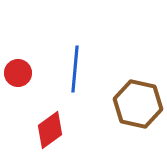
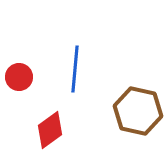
red circle: moved 1 px right, 4 px down
brown hexagon: moved 7 px down
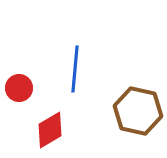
red circle: moved 11 px down
red diamond: rotated 6 degrees clockwise
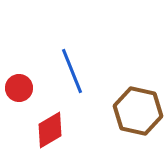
blue line: moved 3 px left, 2 px down; rotated 27 degrees counterclockwise
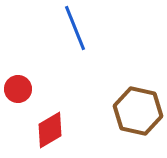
blue line: moved 3 px right, 43 px up
red circle: moved 1 px left, 1 px down
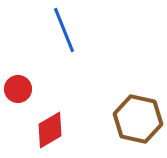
blue line: moved 11 px left, 2 px down
brown hexagon: moved 8 px down
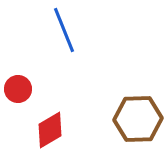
brown hexagon: rotated 15 degrees counterclockwise
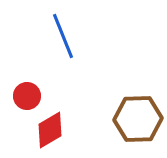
blue line: moved 1 px left, 6 px down
red circle: moved 9 px right, 7 px down
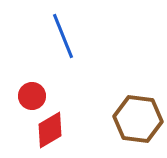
red circle: moved 5 px right
brown hexagon: rotated 9 degrees clockwise
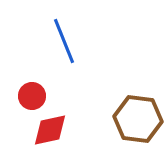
blue line: moved 1 px right, 5 px down
red diamond: rotated 18 degrees clockwise
